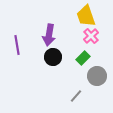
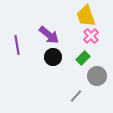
purple arrow: rotated 60 degrees counterclockwise
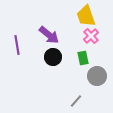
green rectangle: rotated 56 degrees counterclockwise
gray line: moved 5 px down
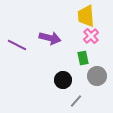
yellow trapezoid: rotated 15 degrees clockwise
purple arrow: moved 1 px right, 3 px down; rotated 25 degrees counterclockwise
purple line: rotated 54 degrees counterclockwise
black circle: moved 10 px right, 23 px down
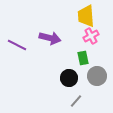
pink cross: rotated 14 degrees clockwise
black circle: moved 6 px right, 2 px up
